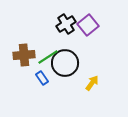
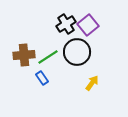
black circle: moved 12 px right, 11 px up
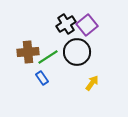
purple square: moved 1 px left
brown cross: moved 4 px right, 3 px up
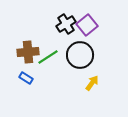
black circle: moved 3 px right, 3 px down
blue rectangle: moved 16 px left; rotated 24 degrees counterclockwise
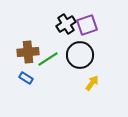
purple square: rotated 20 degrees clockwise
green line: moved 2 px down
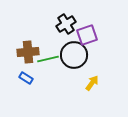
purple square: moved 10 px down
black circle: moved 6 px left
green line: rotated 20 degrees clockwise
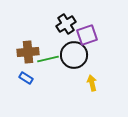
yellow arrow: rotated 49 degrees counterclockwise
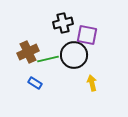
black cross: moved 3 px left, 1 px up; rotated 18 degrees clockwise
purple square: rotated 30 degrees clockwise
brown cross: rotated 20 degrees counterclockwise
blue rectangle: moved 9 px right, 5 px down
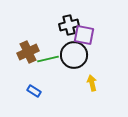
black cross: moved 6 px right, 2 px down
purple square: moved 3 px left
blue rectangle: moved 1 px left, 8 px down
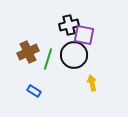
green line: rotated 60 degrees counterclockwise
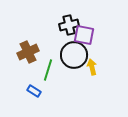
green line: moved 11 px down
yellow arrow: moved 16 px up
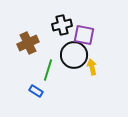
black cross: moved 7 px left
brown cross: moved 9 px up
blue rectangle: moved 2 px right
